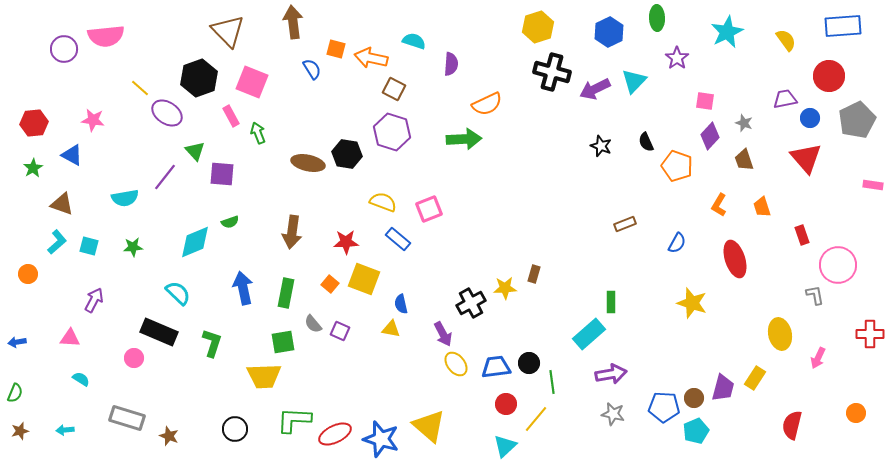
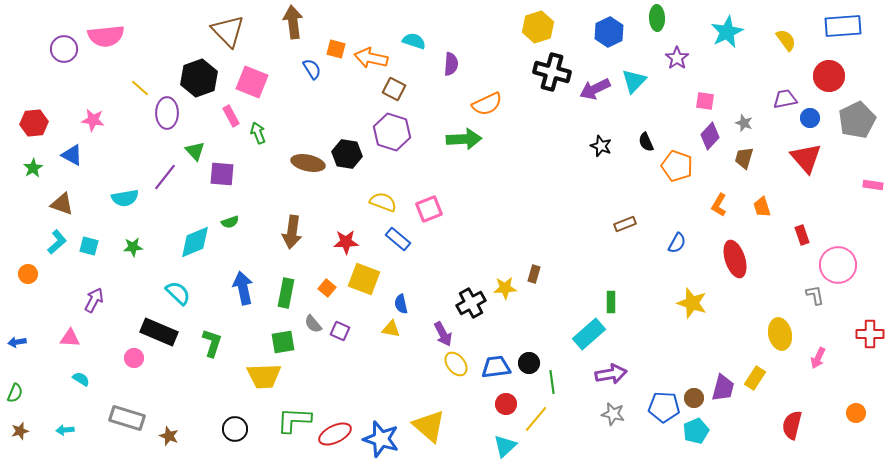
purple ellipse at (167, 113): rotated 56 degrees clockwise
brown trapezoid at (744, 160): moved 2 px up; rotated 35 degrees clockwise
orange square at (330, 284): moved 3 px left, 4 px down
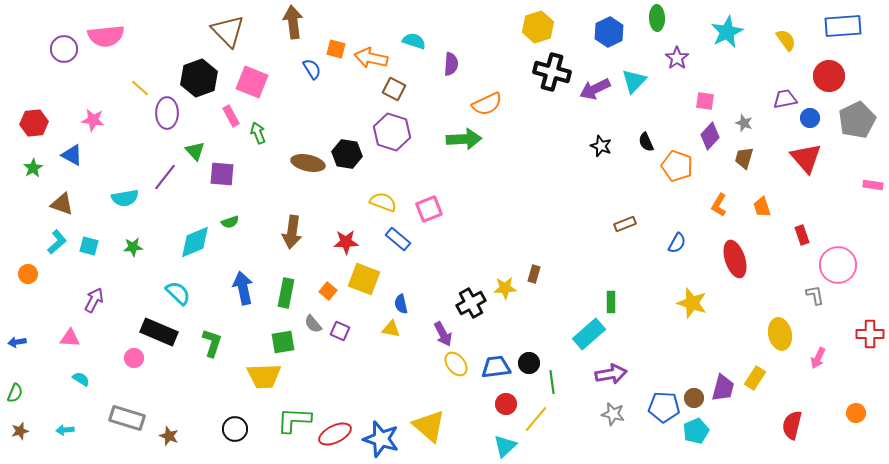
orange square at (327, 288): moved 1 px right, 3 px down
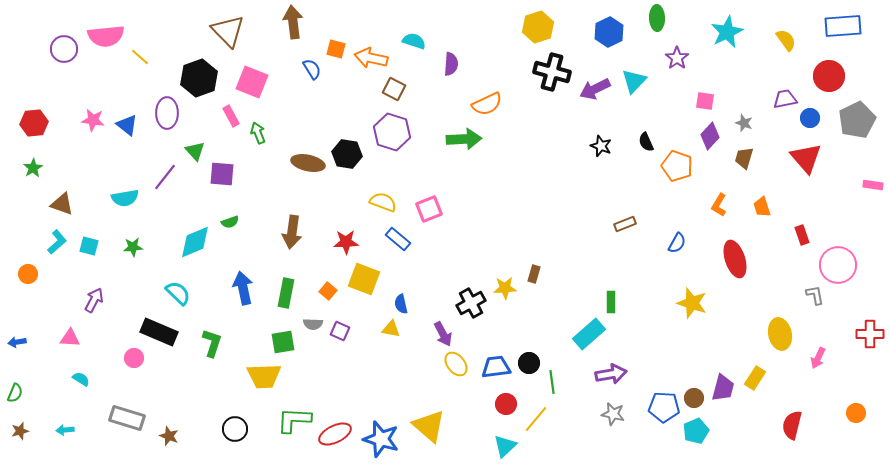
yellow line at (140, 88): moved 31 px up
blue triangle at (72, 155): moved 55 px right, 30 px up; rotated 10 degrees clockwise
gray semicircle at (313, 324): rotated 48 degrees counterclockwise
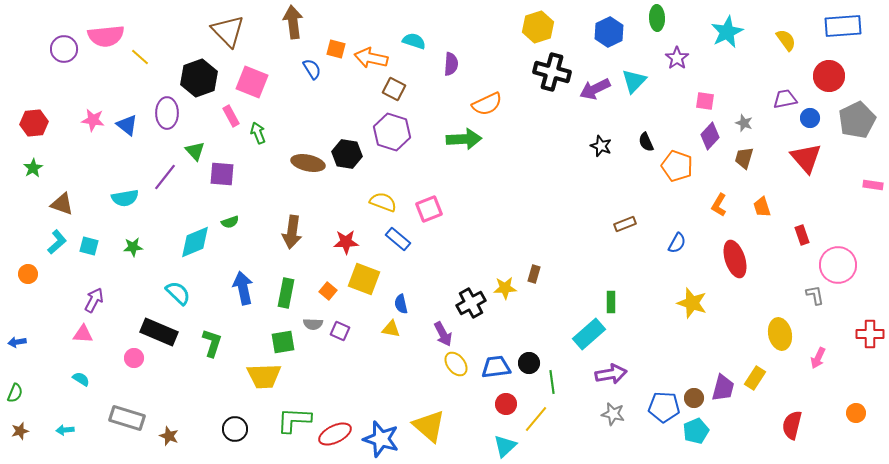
pink triangle at (70, 338): moved 13 px right, 4 px up
